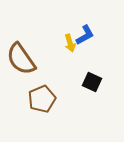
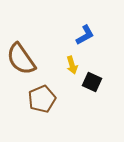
yellow arrow: moved 2 px right, 22 px down
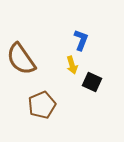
blue L-shape: moved 4 px left, 5 px down; rotated 40 degrees counterclockwise
brown pentagon: moved 6 px down
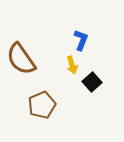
black square: rotated 24 degrees clockwise
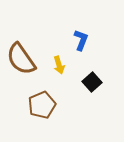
yellow arrow: moved 13 px left
